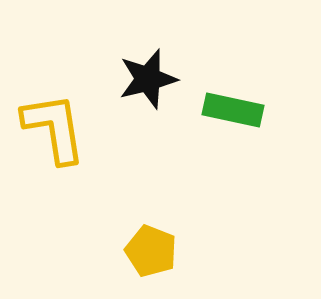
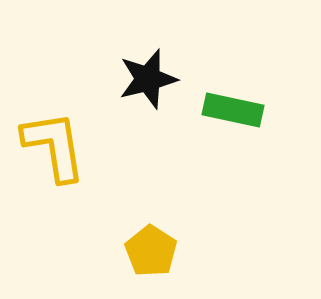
yellow L-shape: moved 18 px down
yellow pentagon: rotated 12 degrees clockwise
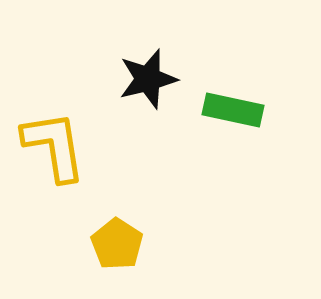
yellow pentagon: moved 34 px left, 7 px up
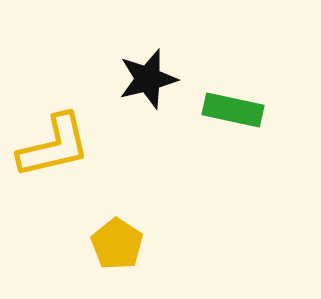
yellow L-shape: rotated 86 degrees clockwise
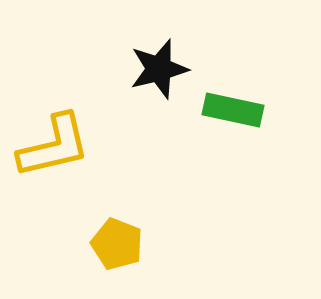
black star: moved 11 px right, 10 px up
yellow pentagon: rotated 12 degrees counterclockwise
